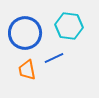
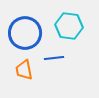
blue line: rotated 18 degrees clockwise
orange trapezoid: moved 3 px left
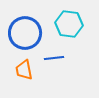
cyan hexagon: moved 2 px up
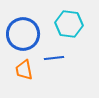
blue circle: moved 2 px left, 1 px down
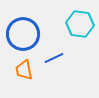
cyan hexagon: moved 11 px right
blue line: rotated 18 degrees counterclockwise
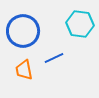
blue circle: moved 3 px up
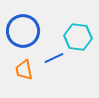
cyan hexagon: moved 2 px left, 13 px down
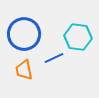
blue circle: moved 1 px right, 3 px down
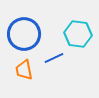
cyan hexagon: moved 3 px up
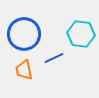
cyan hexagon: moved 3 px right
